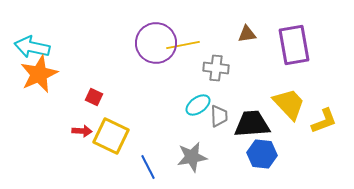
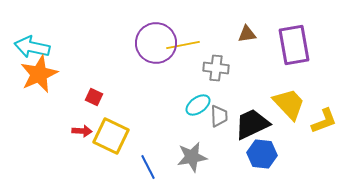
black trapezoid: rotated 21 degrees counterclockwise
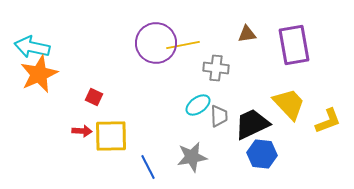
yellow L-shape: moved 4 px right
yellow square: rotated 27 degrees counterclockwise
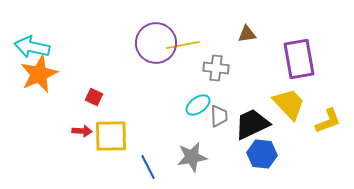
purple rectangle: moved 5 px right, 14 px down
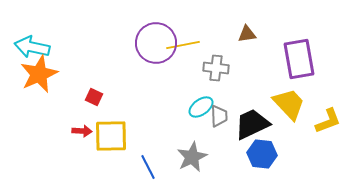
cyan ellipse: moved 3 px right, 2 px down
gray star: rotated 16 degrees counterclockwise
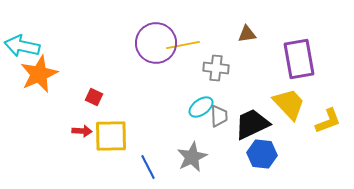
cyan arrow: moved 10 px left, 1 px up
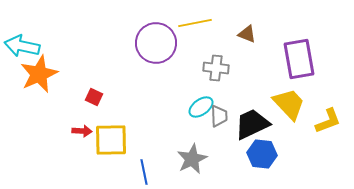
brown triangle: rotated 30 degrees clockwise
yellow line: moved 12 px right, 22 px up
yellow square: moved 4 px down
gray star: moved 2 px down
blue line: moved 4 px left, 5 px down; rotated 15 degrees clockwise
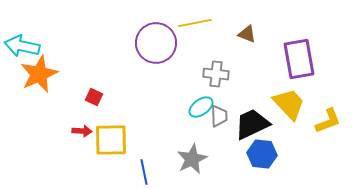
gray cross: moved 6 px down
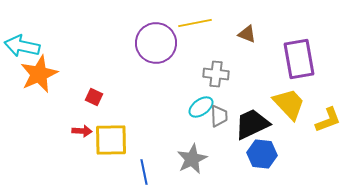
yellow L-shape: moved 1 px up
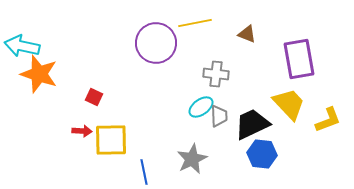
orange star: rotated 30 degrees counterclockwise
